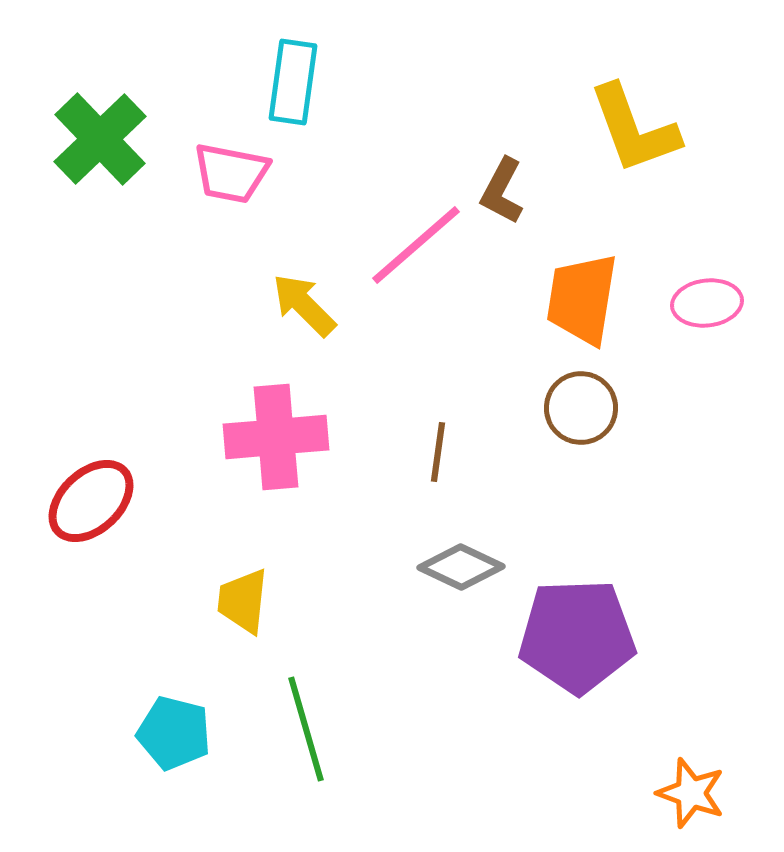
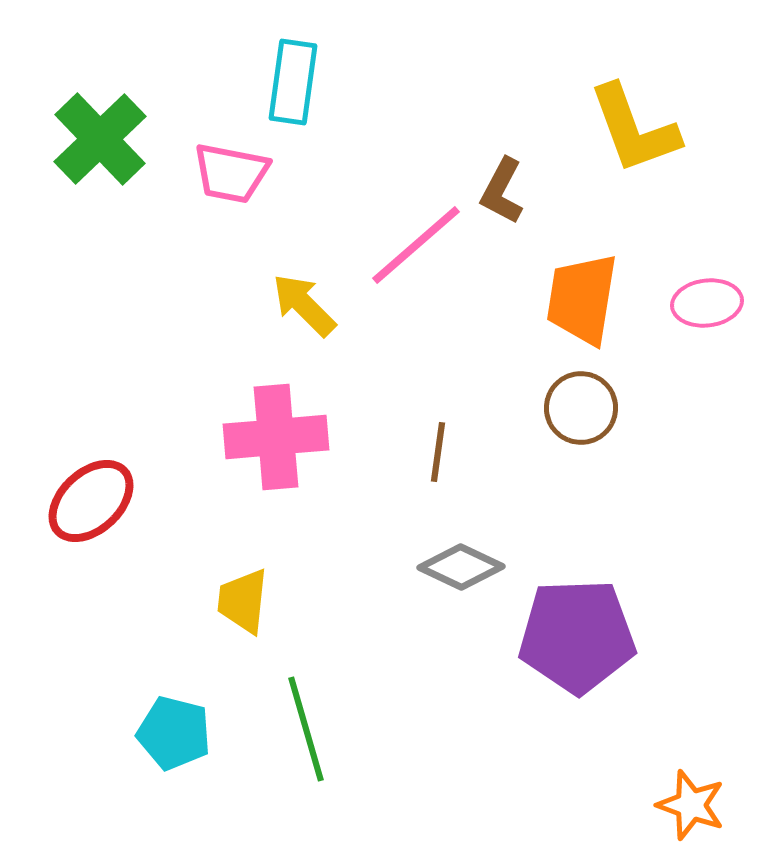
orange star: moved 12 px down
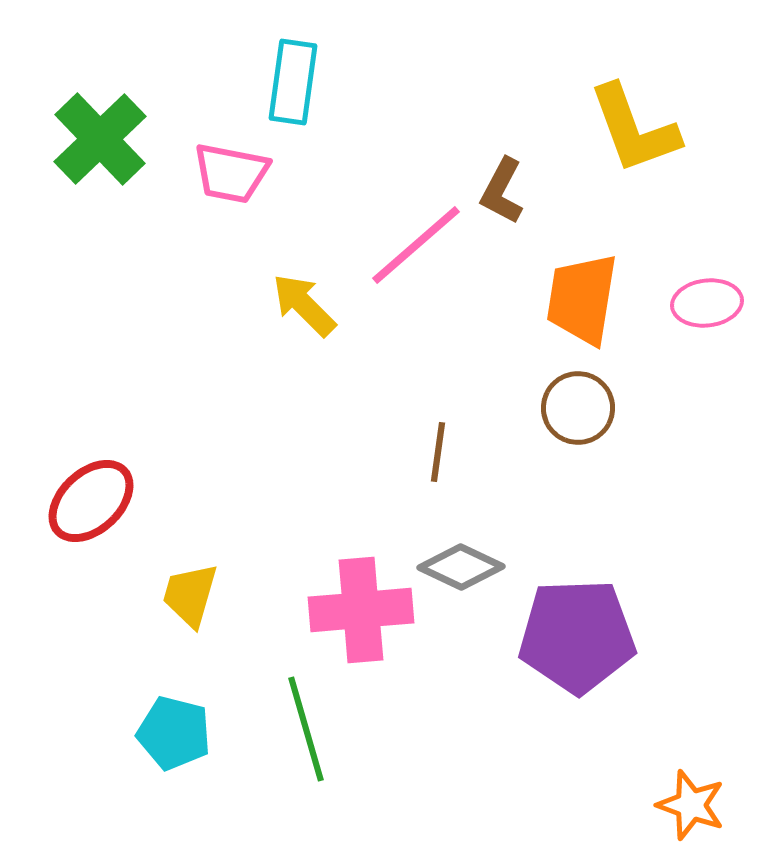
brown circle: moved 3 px left
pink cross: moved 85 px right, 173 px down
yellow trapezoid: moved 53 px left, 6 px up; rotated 10 degrees clockwise
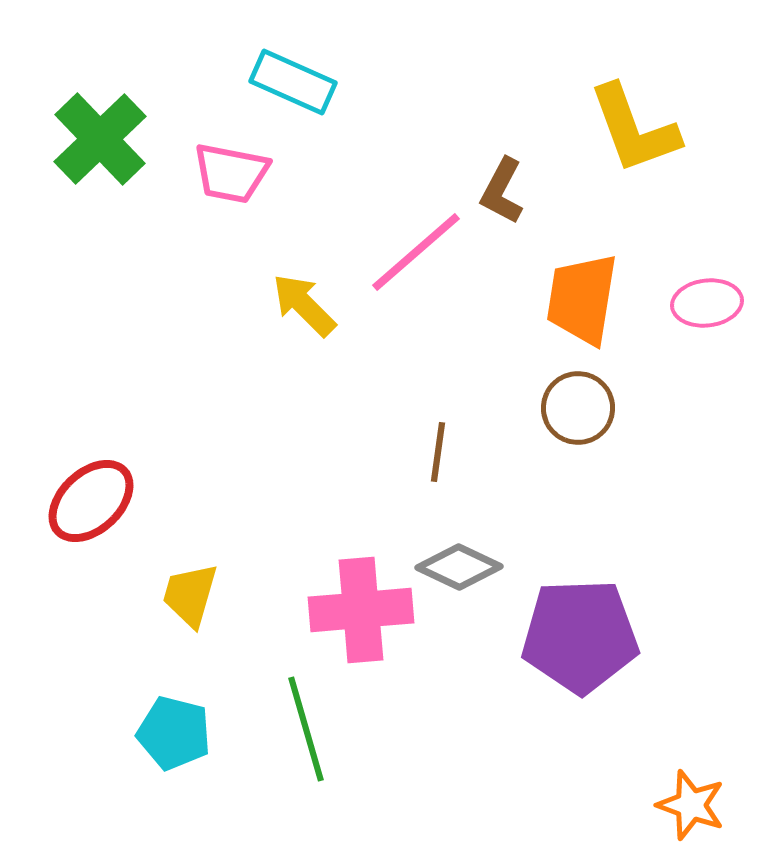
cyan rectangle: rotated 74 degrees counterclockwise
pink line: moved 7 px down
gray diamond: moved 2 px left
purple pentagon: moved 3 px right
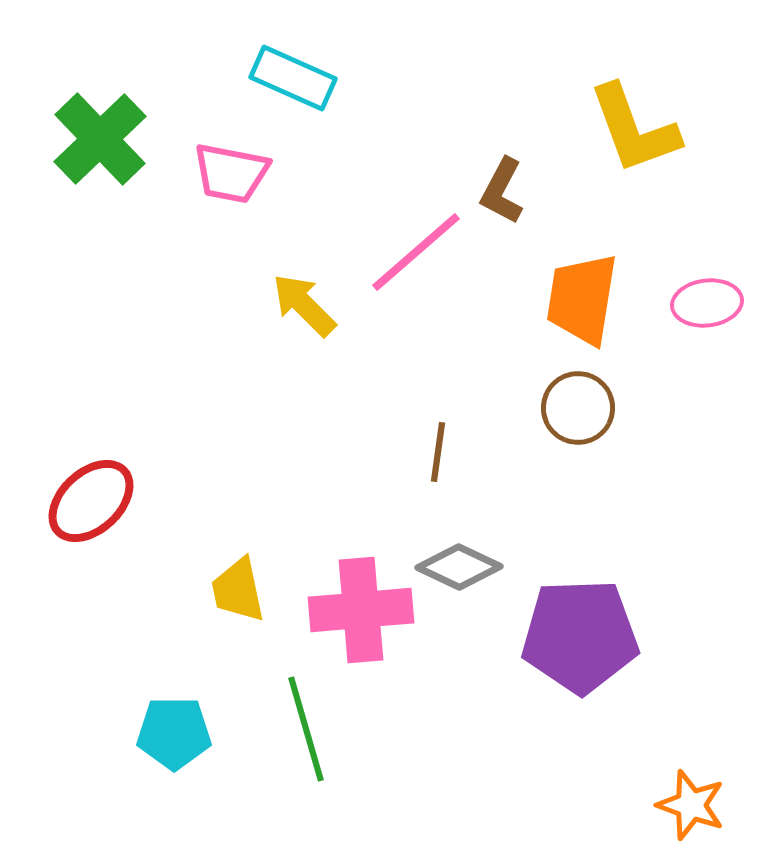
cyan rectangle: moved 4 px up
yellow trapezoid: moved 48 px right, 5 px up; rotated 28 degrees counterclockwise
cyan pentagon: rotated 14 degrees counterclockwise
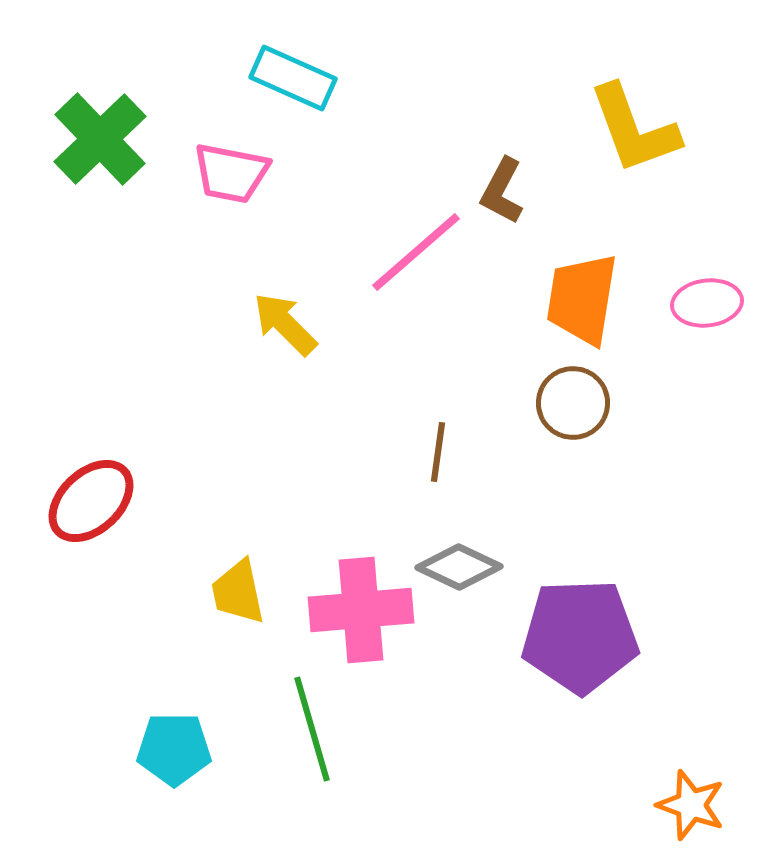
yellow arrow: moved 19 px left, 19 px down
brown circle: moved 5 px left, 5 px up
yellow trapezoid: moved 2 px down
green line: moved 6 px right
cyan pentagon: moved 16 px down
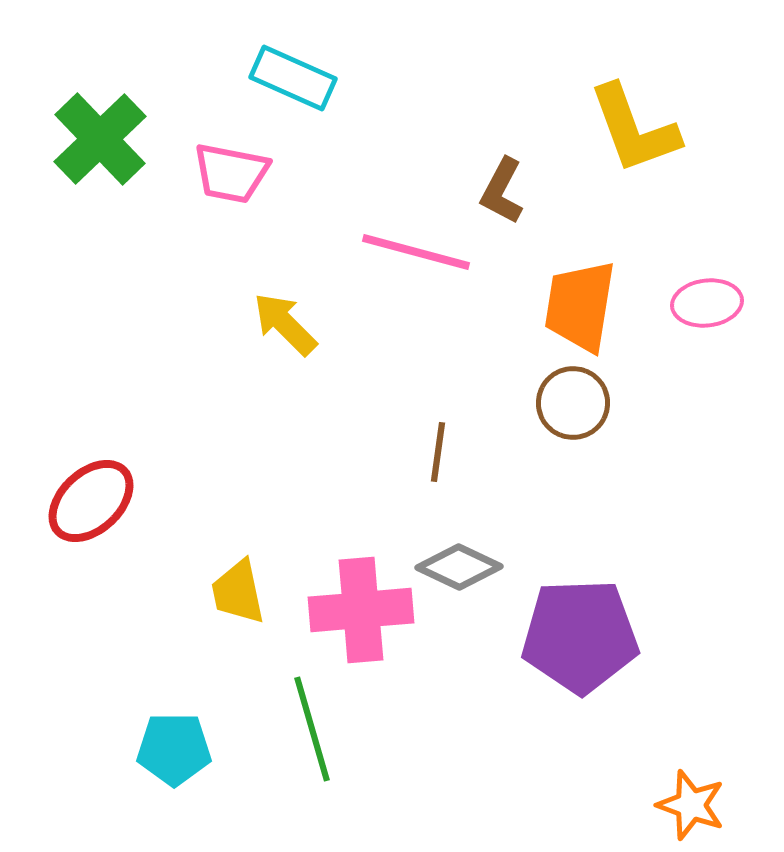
pink line: rotated 56 degrees clockwise
orange trapezoid: moved 2 px left, 7 px down
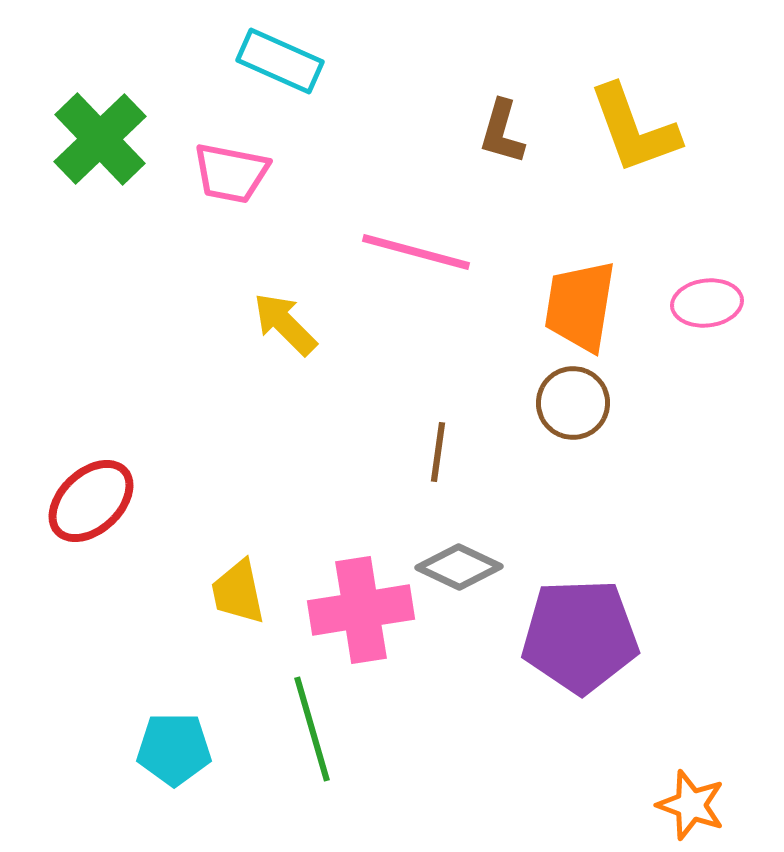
cyan rectangle: moved 13 px left, 17 px up
brown L-shape: moved 59 px up; rotated 12 degrees counterclockwise
pink cross: rotated 4 degrees counterclockwise
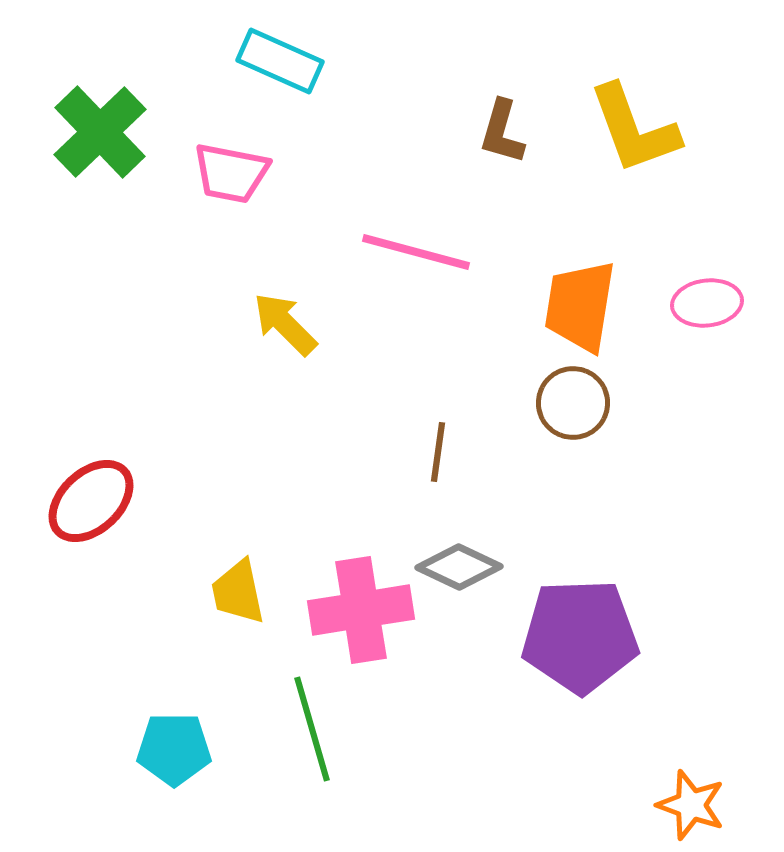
green cross: moved 7 px up
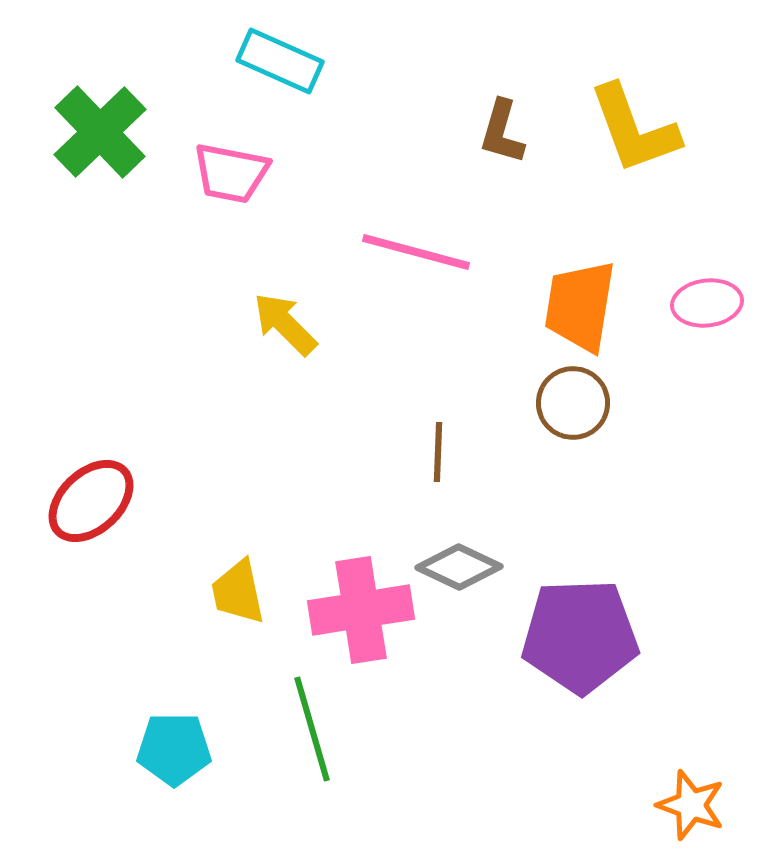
brown line: rotated 6 degrees counterclockwise
